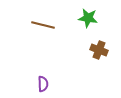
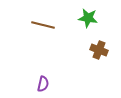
purple semicircle: rotated 14 degrees clockwise
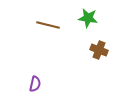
brown line: moved 5 px right
purple semicircle: moved 8 px left
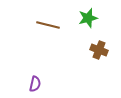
green star: rotated 24 degrees counterclockwise
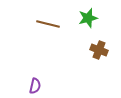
brown line: moved 1 px up
purple semicircle: moved 2 px down
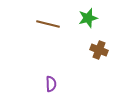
purple semicircle: moved 16 px right, 2 px up; rotated 14 degrees counterclockwise
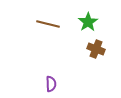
green star: moved 4 px down; rotated 18 degrees counterclockwise
brown cross: moved 3 px left, 1 px up
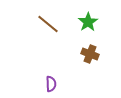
brown line: rotated 25 degrees clockwise
brown cross: moved 6 px left, 5 px down
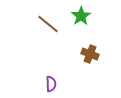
green star: moved 7 px left, 6 px up
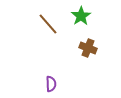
brown line: rotated 10 degrees clockwise
brown cross: moved 2 px left, 6 px up
